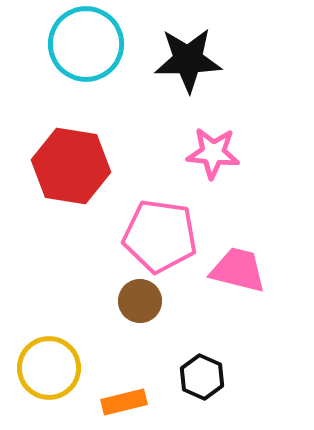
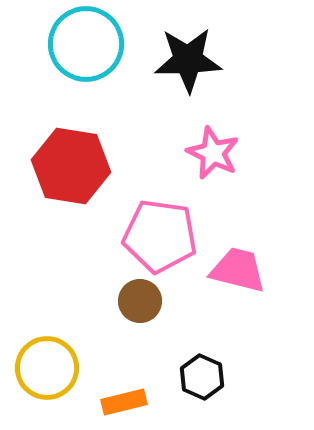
pink star: rotated 20 degrees clockwise
yellow circle: moved 2 px left
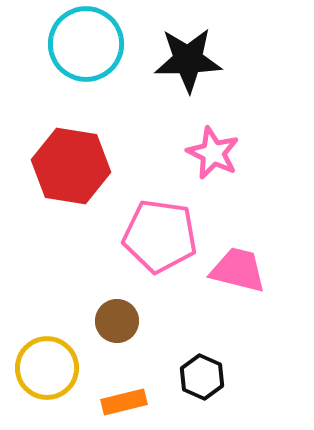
brown circle: moved 23 px left, 20 px down
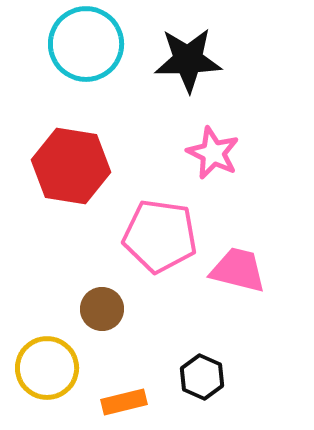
brown circle: moved 15 px left, 12 px up
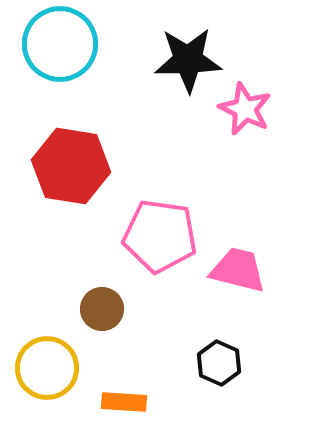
cyan circle: moved 26 px left
pink star: moved 32 px right, 44 px up
black hexagon: moved 17 px right, 14 px up
orange rectangle: rotated 18 degrees clockwise
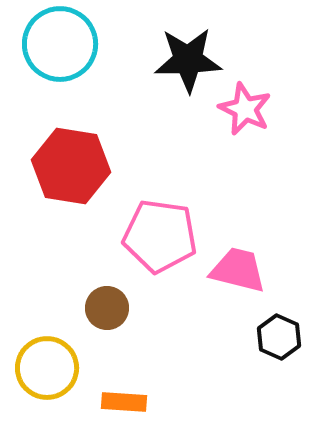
brown circle: moved 5 px right, 1 px up
black hexagon: moved 60 px right, 26 px up
